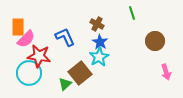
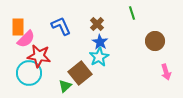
brown cross: rotated 16 degrees clockwise
blue L-shape: moved 4 px left, 11 px up
green triangle: moved 2 px down
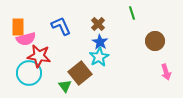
brown cross: moved 1 px right
pink semicircle: rotated 30 degrees clockwise
green triangle: rotated 24 degrees counterclockwise
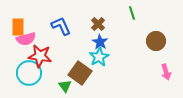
brown circle: moved 1 px right
red star: moved 1 px right
brown square: rotated 15 degrees counterclockwise
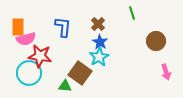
blue L-shape: moved 2 px right, 1 px down; rotated 30 degrees clockwise
green triangle: rotated 48 degrees counterclockwise
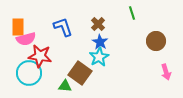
blue L-shape: rotated 25 degrees counterclockwise
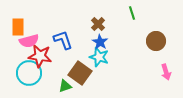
blue L-shape: moved 13 px down
pink semicircle: moved 3 px right, 2 px down
cyan star: rotated 24 degrees counterclockwise
green triangle: rotated 24 degrees counterclockwise
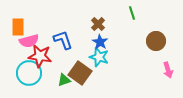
pink arrow: moved 2 px right, 2 px up
green triangle: moved 1 px left, 6 px up
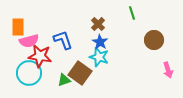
brown circle: moved 2 px left, 1 px up
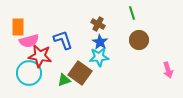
brown cross: rotated 16 degrees counterclockwise
brown circle: moved 15 px left
cyan star: rotated 24 degrees counterclockwise
